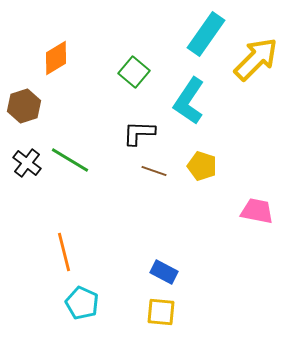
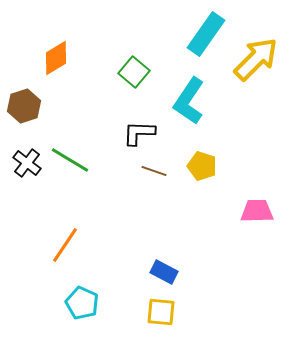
pink trapezoid: rotated 12 degrees counterclockwise
orange line: moved 1 px right, 7 px up; rotated 48 degrees clockwise
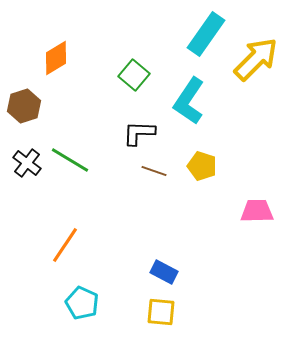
green square: moved 3 px down
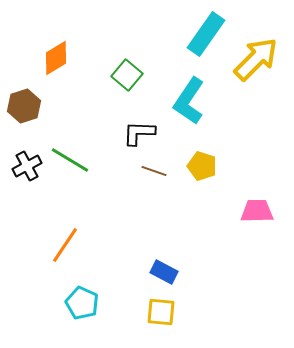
green square: moved 7 px left
black cross: moved 3 px down; rotated 24 degrees clockwise
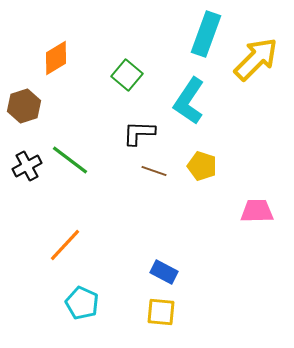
cyan rectangle: rotated 15 degrees counterclockwise
green line: rotated 6 degrees clockwise
orange line: rotated 9 degrees clockwise
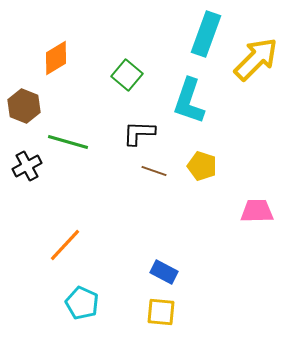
cyan L-shape: rotated 15 degrees counterclockwise
brown hexagon: rotated 20 degrees counterclockwise
green line: moved 2 px left, 18 px up; rotated 21 degrees counterclockwise
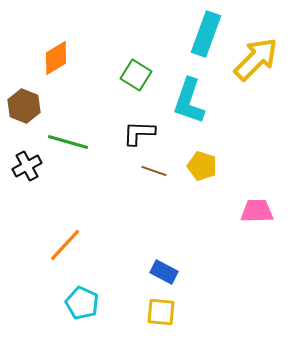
green square: moved 9 px right; rotated 8 degrees counterclockwise
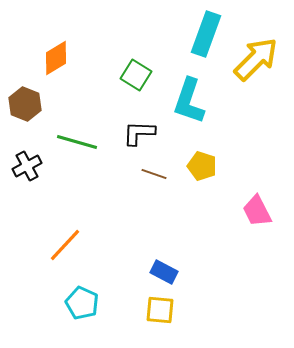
brown hexagon: moved 1 px right, 2 px up
green line: moved 9 px right
brown line: moved 3 px down
pink trapezoid: rotated 116 degrees counterclockwise
yellow square: moved 1 px left, 2 px up
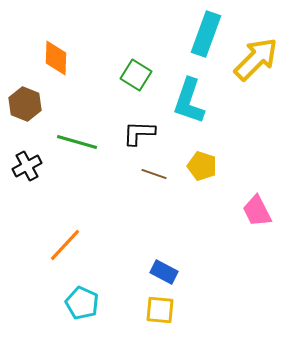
orange diamond: rotated 57 degrees counterclockwise
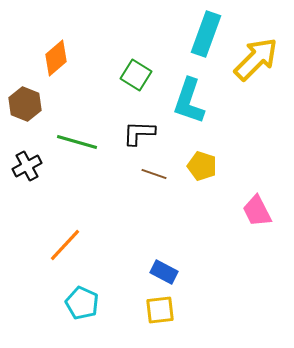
orange diamond: rotated 48 degrees clockwise
yellow square: rotated 12 degrees counterclockwise
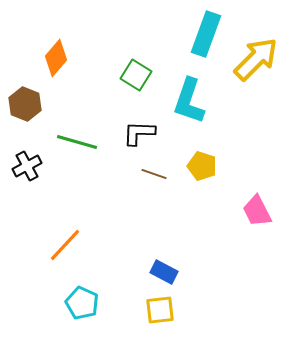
orange diamond: rotated 9 degrees counterclockwise
